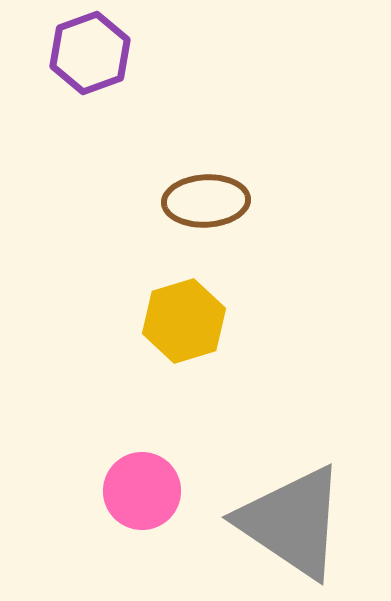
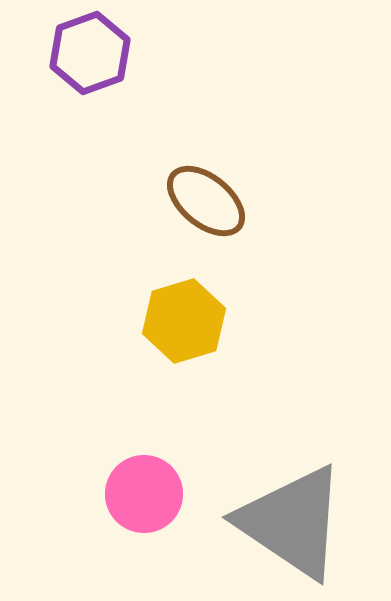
brown ellipse: rotated 42 degrees clockwise
pink circle: moved 2 px right, 3 px down
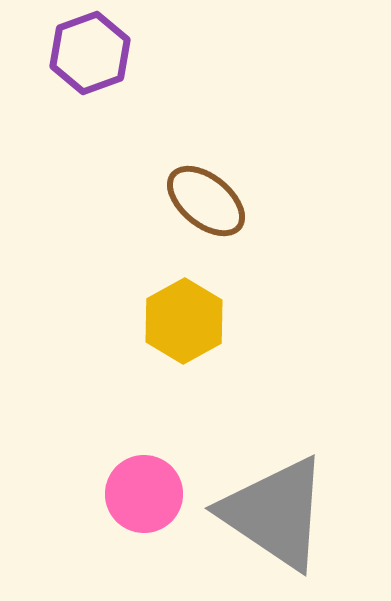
yellow hexagon: rotated 12 degrees counterclockwise
gray triangle: moved 17 px left, 9 px up
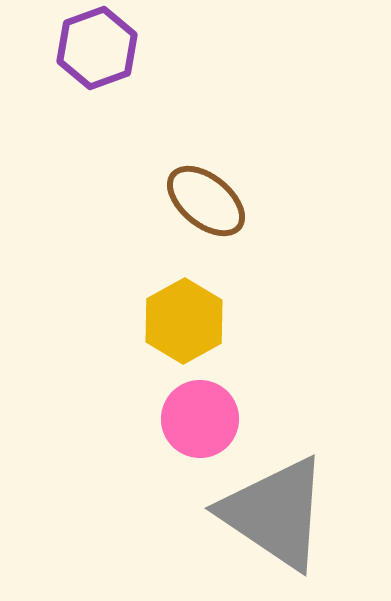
purple hexagon: moved 7 px right, 5 px up
pink circle: moved 56 px right, 75 px up
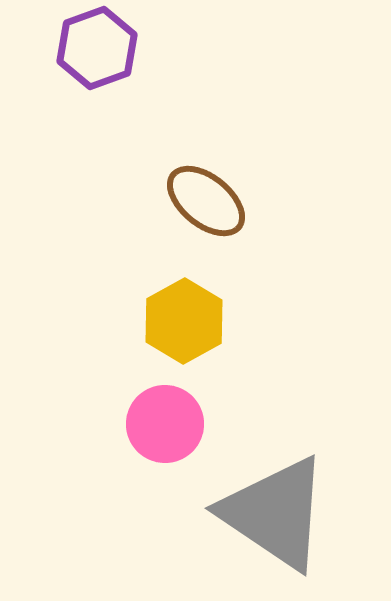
pink circle: moved 35 px left, 5 px down
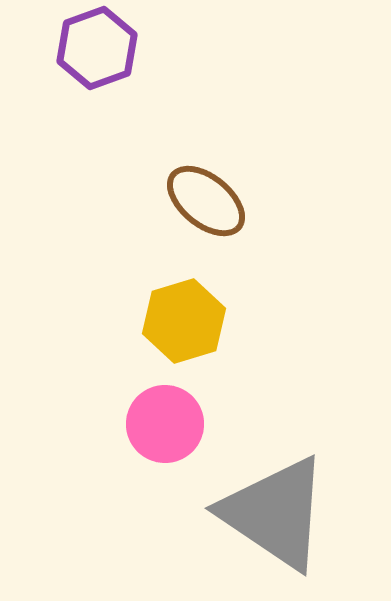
yellow hexagon: rotated 12 degrees clockwise
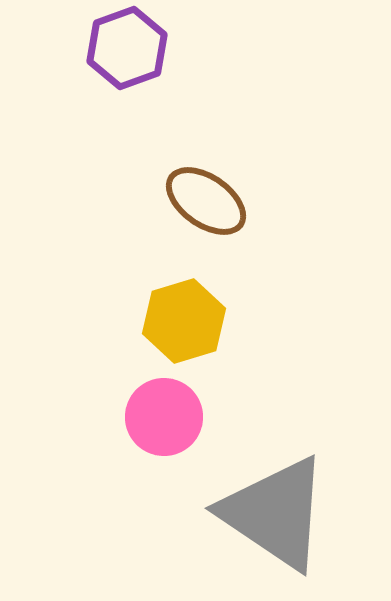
purple hexagon: moved 30 px right
brown ellipse: rotated 4 degrees counterclockwise
pink circle: moved 1 px left, 7 px up
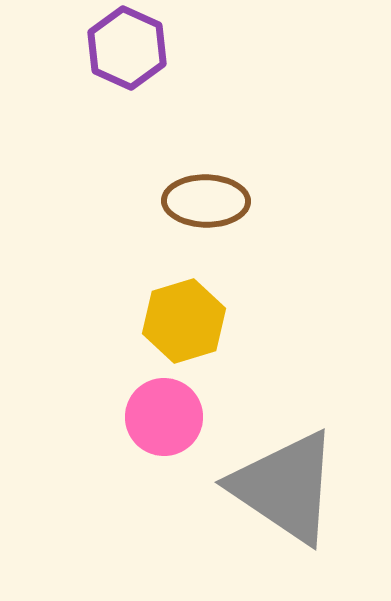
purple hexagon: rotated 16 degrees counterclockwise
brown ellipse: rotated 34 degrees counterclockwise
gray triangle: moved 10 px right, 26 px up
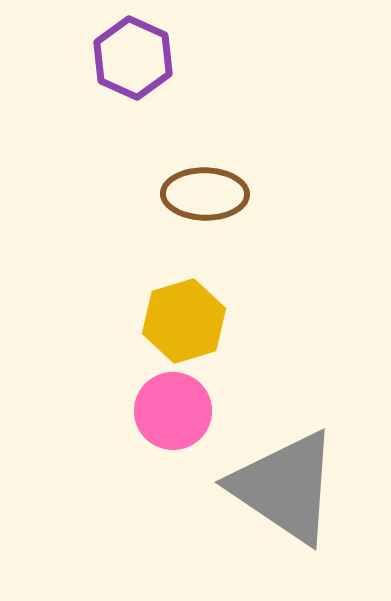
purple hexagon: moved 6 px right, 10 px down
brown ellipse: moved 1 px left, 7 px up
pink circle: moved 9 px right, 6 px up
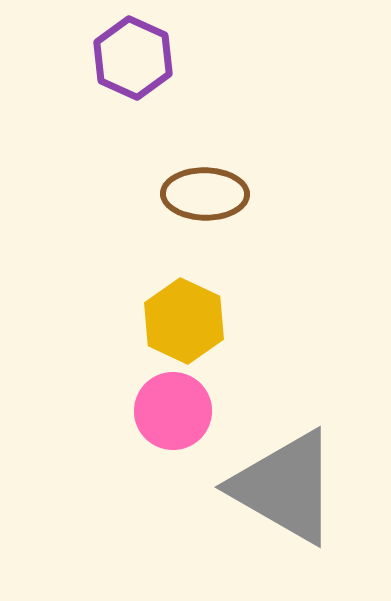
yellow hexagon: rotated 18 degrees counterclockwise
gray triangle: rotated 4 degrees counterclockwise
